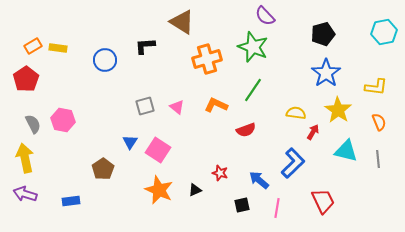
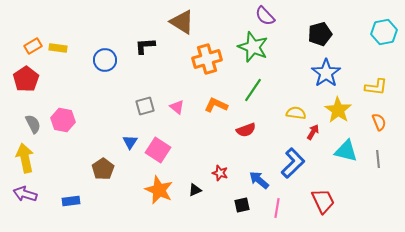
black pentagon: moved 3 px left
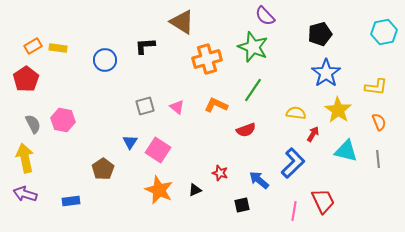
red arrow: moved 2 px down
pink line: moved 17 px right, 3 px down
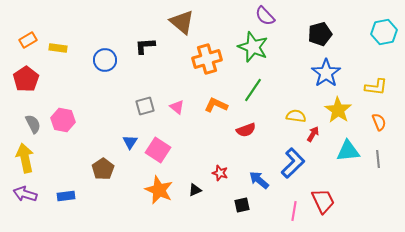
brown triangle: rotated 8 degrees clockwise
orange rectangle: moved 5 px left, 6 px up
yellow semicircle: moved 3 px down
cyan triangle: moved 2 px right; rotated 20 degrees counterclockwise
blue rectangle: moved 5 px left, 5 px up
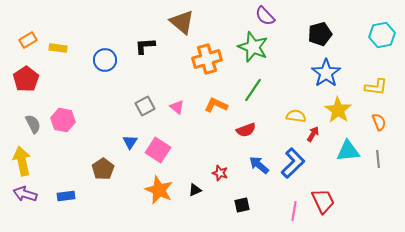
cyan hexagon: moved 2 px left, 3 px down
gray square: rotated 12 degrees counterclockwise
yellow arrow: moved 3 px left, 3 px down
blue arrow: moved 15 px up
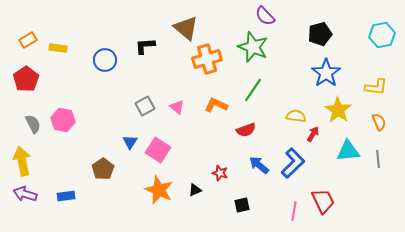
brown triangle: moved 4 px right, 6 px down
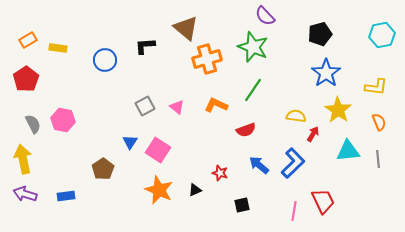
yellow arrow: moved 1 px right, 2 px up
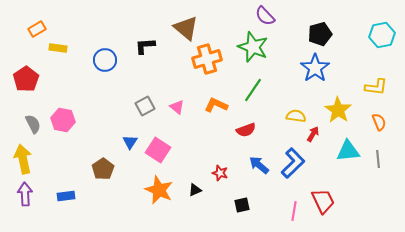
orange rectangle: moved 9 px right, 11 px up
blue star: moved 11 px left, 5 px up
purple arrow: rotated 70 degrees clockwise
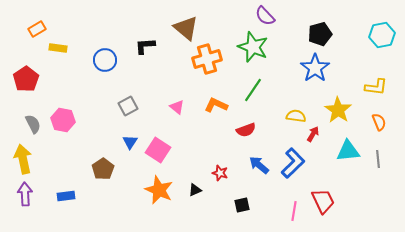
gray square: moved 17 px left
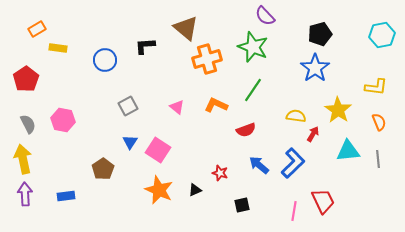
gray semicircle: moved 5 px left
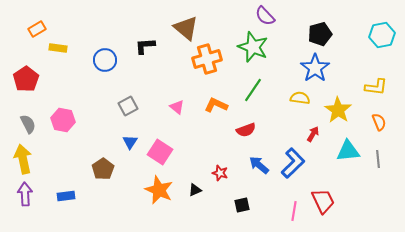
yellow semicircle: moved 4 px right, 18 px up
pink square: moved 2 px right, 2 px down
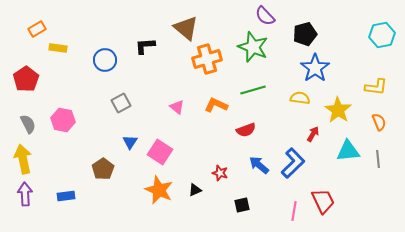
black pentagon: moved 15 px left
green line: rotated 40 degrees clockwise
gray square: moved 7 px left, 3 px up
